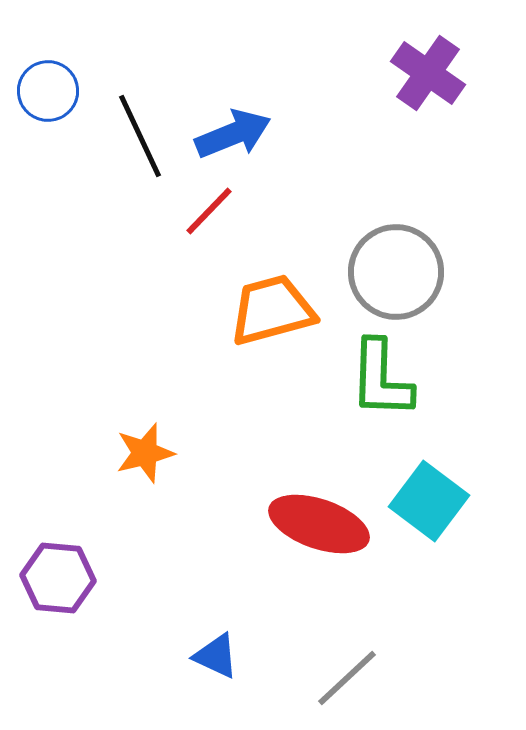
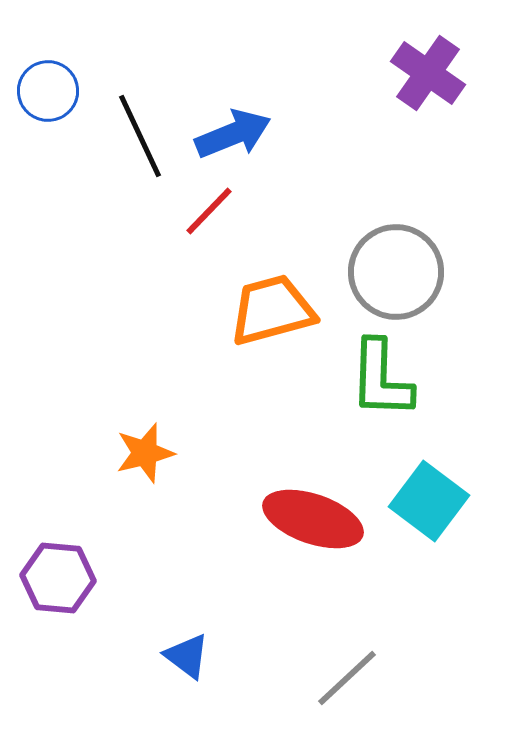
red ellipse: moved 6 px left, 5 px up
blue triangle: moved 29 px left; rotated 12 degrees clockwise
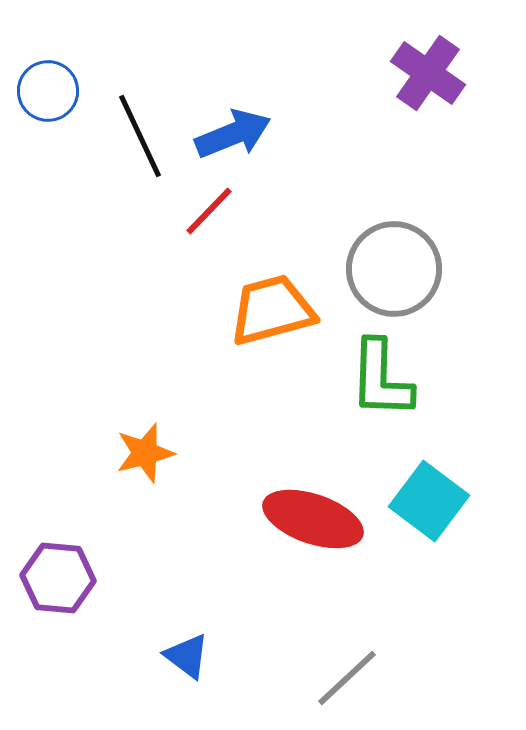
gray circle: moved 2 px left, 3 px up
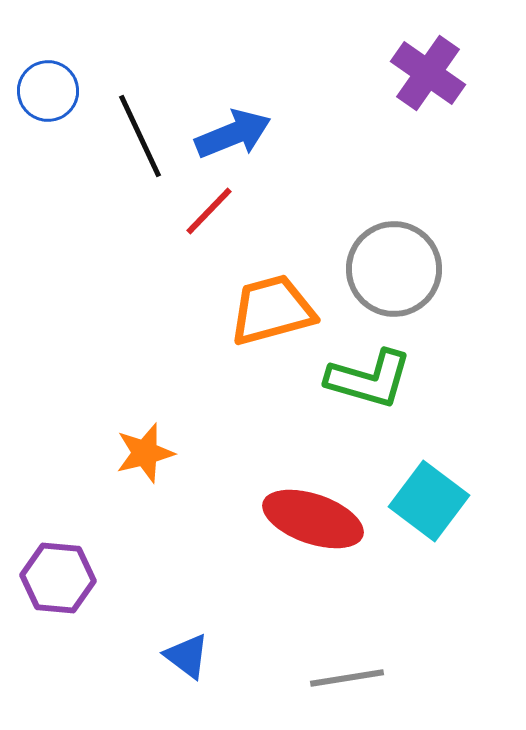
green L-shape: moved 12 px left; rotated 76 degrees counterclockwise
gray line: rotated 34 degrees clockwise
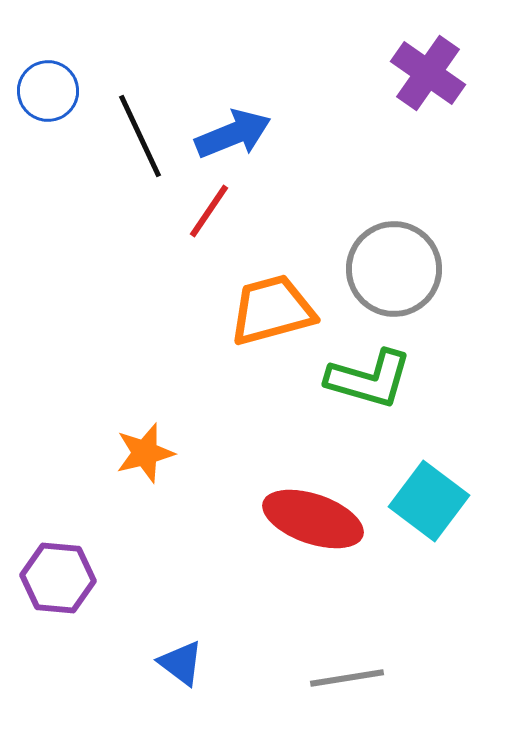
red line: rotated 10 degrees counterclockwise
blue triangle: moved 6 px left, 7 px down
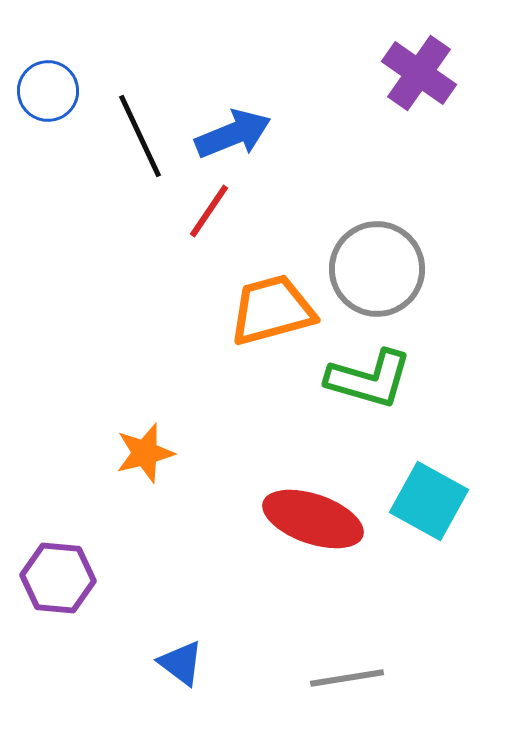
purple cross: moved 9 px left
gray circle: moved 17 px left
cyan square: rotated 8 degrees counterclockwise
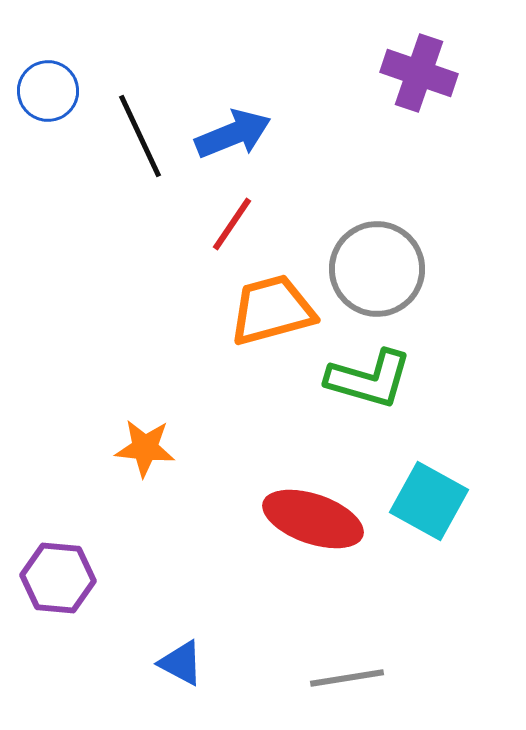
purple cross: rotated 16 degrees counterclockwise
red line: moved 23 px right, 13 px down
orange star: moved 5 px up; rotated 20 degrees clockwise
blue triangle: rotated 9 degrees counterclockwise
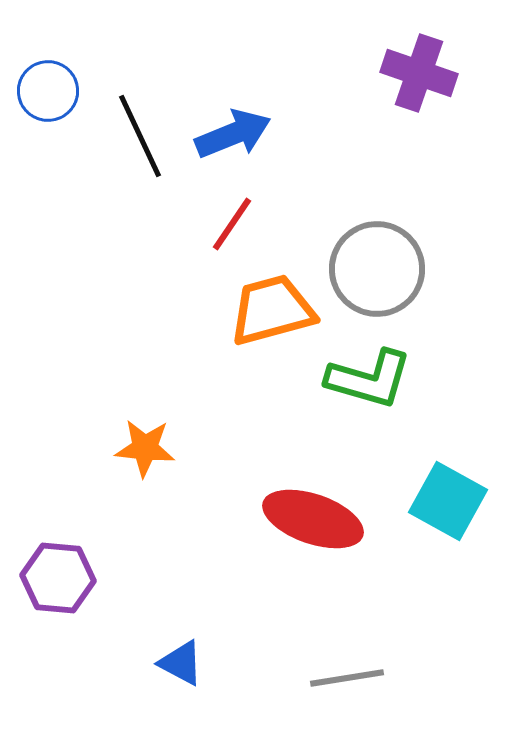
cyan square: moved 19 px right
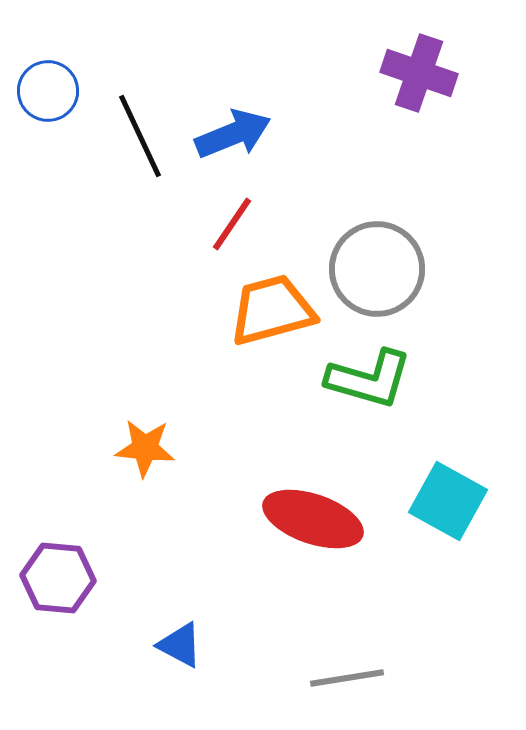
blue triangle: moved 1 px left, 18 px up
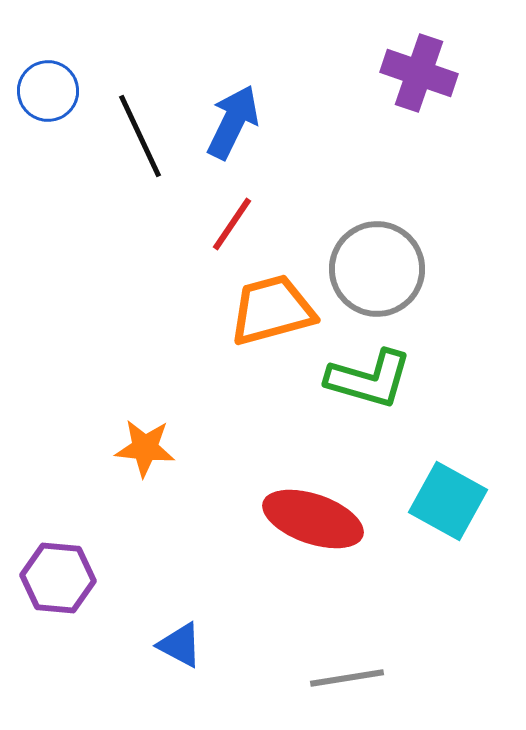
blue arrow: moved 12 px up; rotated 42 degrees counterclockwise
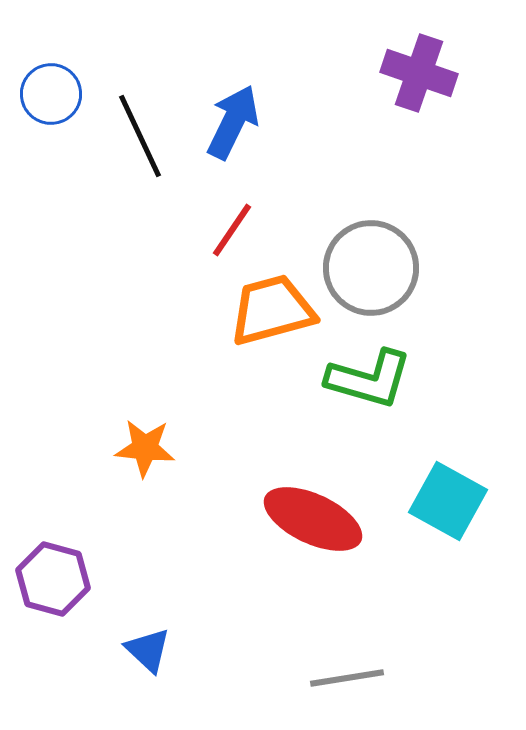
blue circle: moved 3 px right, 3 px down
red line: moved 6 px down
gray circle: moved 6 px left, 1 px up
red ellipse: rotated 6 degrees clockwise
purple hexagon: moved 5 px left, 1 px down; rotated 10 degrees clockwise
blue triangle: moved 32 px left, 5 px down; rotated 15 degrees clockwise
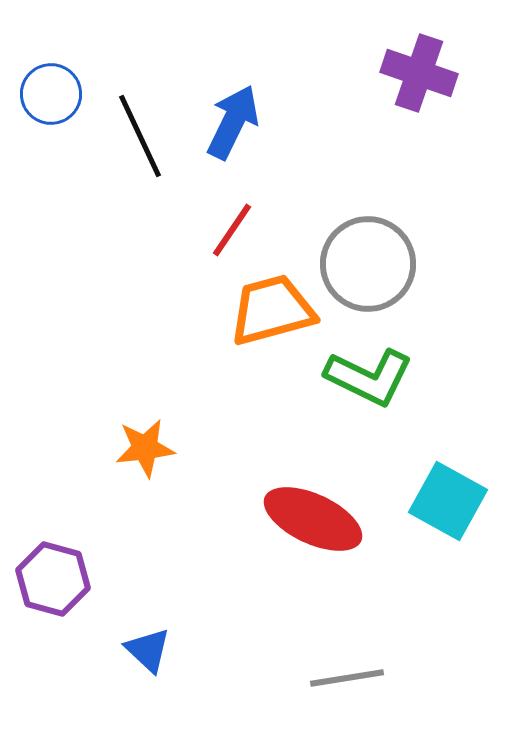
gray circle: moved 3 px left, 4 px up
green L-shape: moved 2 px up; rotated 10 degrees clockwise
orange star: rotated 12 degrees counterclockwise
